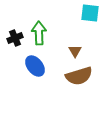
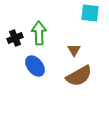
brown triangle: moved 1 px left, 1 px up
brown semicircle: rotated 12 degrees counterclockwise
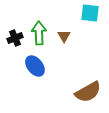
brown triangle: moved 10 px left, 14 px up
brown semicircle: moved 9 px right, 16 px down
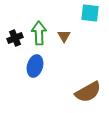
blue ellipse: rotated 55 degrees clockwise
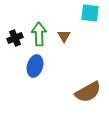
green arrow: moved 1 px down
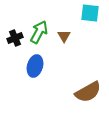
green arrow: moved 2 px up; rotated 30 degrees clockwise
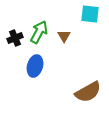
cyan square: moved 1 px down
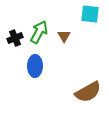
blue ellipse: rotated 15 degrees counterclockwise
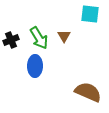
green arrow: moved 6 px down; rotated 120 degrees clockwise
black cross: moved 4 px left, 2 px down
brown semicircle: rotated 128 degrees counterclockwise
